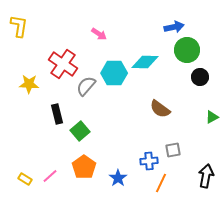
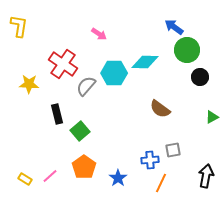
blue arrow: rotated 132 degrees counterclockwise
blue cross: moved 1 px right, 1 px up
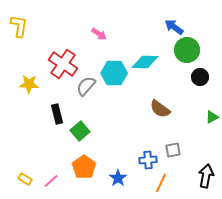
blue cross: moved 2 px left
pink line: moved 1 px right, 5 px down
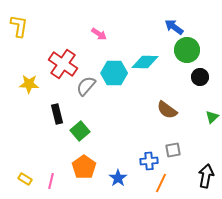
brown semicircle: moved 7 px right, 1 px down
green triangle: rotated 16 degrees counterclockwise
blue cross: moved 1 px right, 1 px down
pink line: rotated 35 degrees counterclockwise
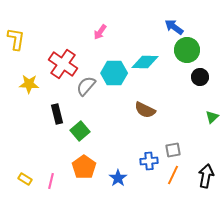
yellow L-shape: moved 3 px left, 13 px down
pink arrow: moved 1 px right, 2 px up; rotated 91 degrees clockwise
brown semicircle: moved 22 px left; rotated 10 degrees counterclockwise
orange line: moved 12 px right, 8 px up
